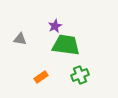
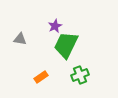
green trapezoid: rotated 72 degrees counterclockwise
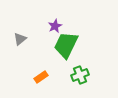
gray triangle: rotated 48 degrees counterclockwise
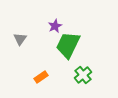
gray triangle: rotated 16 degrees counterclockwise
green trapezoid: moved 2 px right
green cross: moved 3 px right; rotated 18 degrees counterclockwise
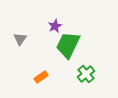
green cross: moved 3 px right, 1 px up
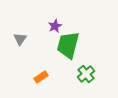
green trapezoid: rotated 12 degrees counterclockwise
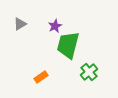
gray triangle: moved 15 px up; rotated 24 degrees clockwise
green cross: moved 3 px right, 2 px up
